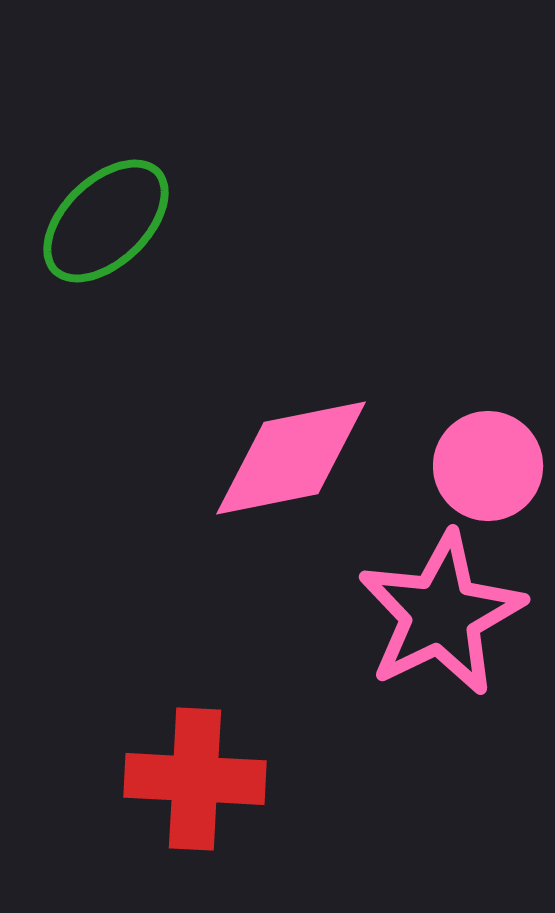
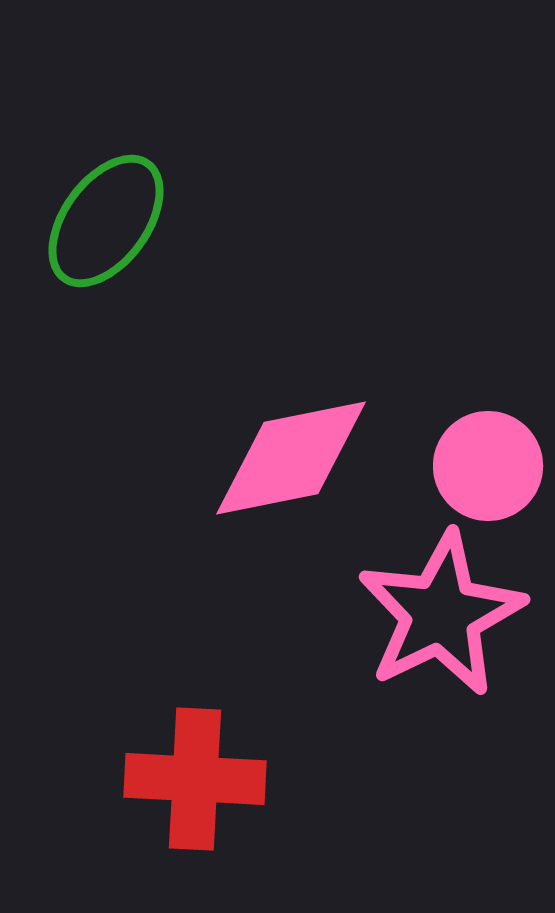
green ellipse: rotated 10 degrees counterclockwise
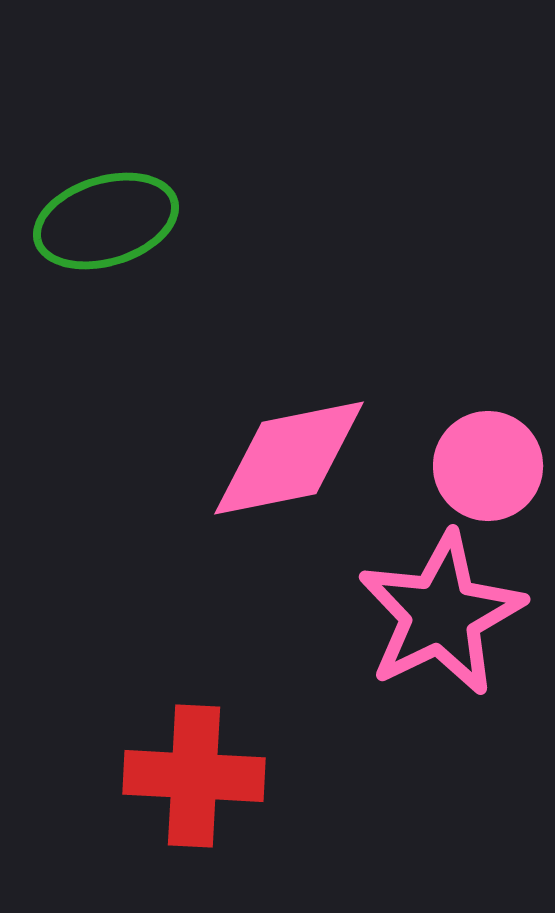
green ellipse: rotated 37 degrees clockwise
pink diamond: moved 2 px left
red cross: moved 1 px left, 3 px up
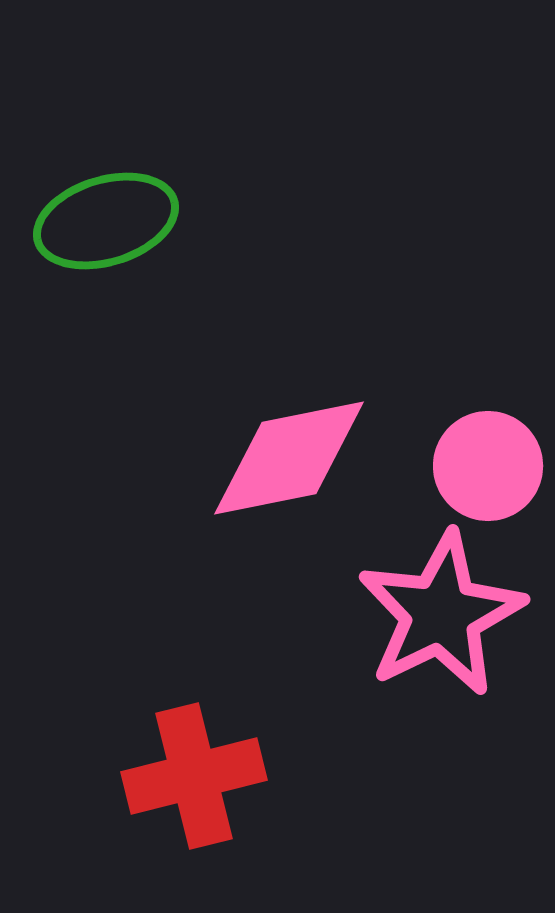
red cross: rotated 17 degrees counterclockwise
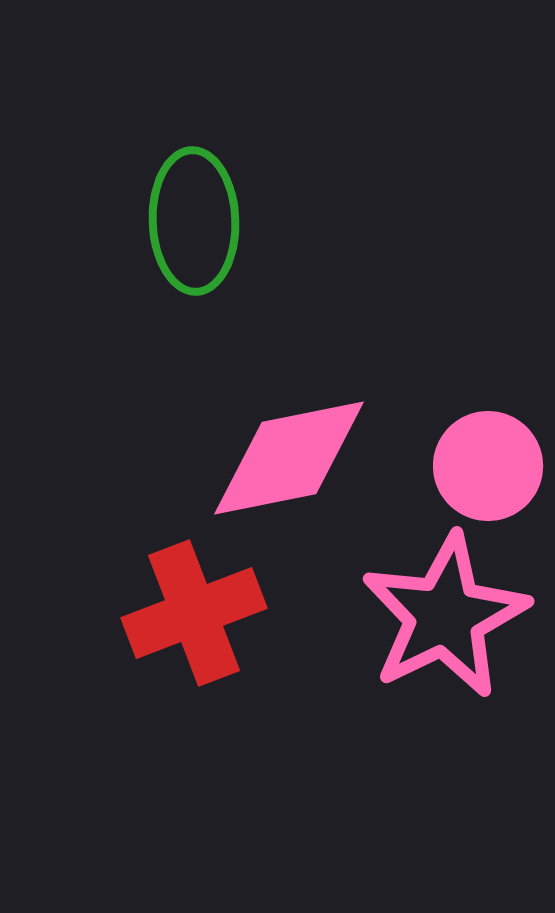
green ellipse: moved 88 px right; rotated 75 degrees counterclockwise
pink star: moved 4 px right, 2 px down
red cross: moved 163 px up; rotated 7 degrees counterclockwise
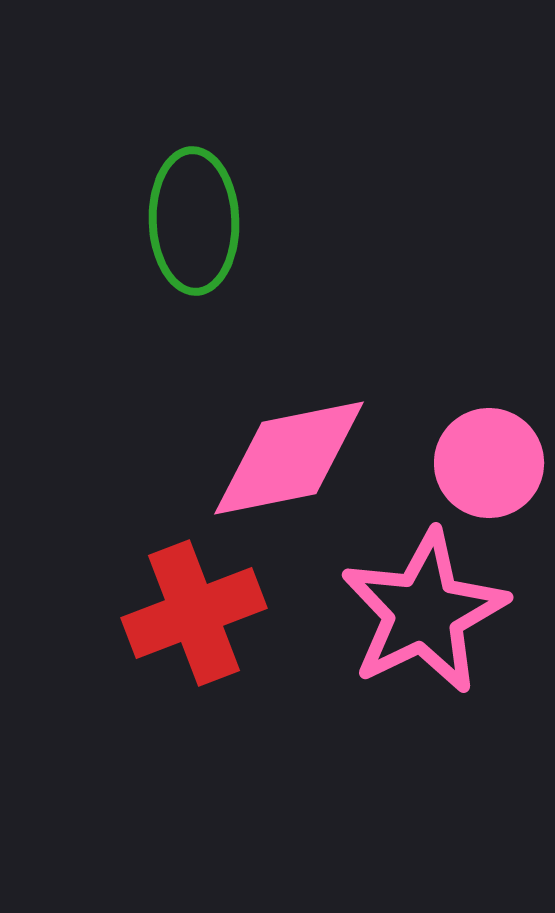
pink circle: moved 1 px right, 3 px up
pink star: moved 21 px left, 4 px up
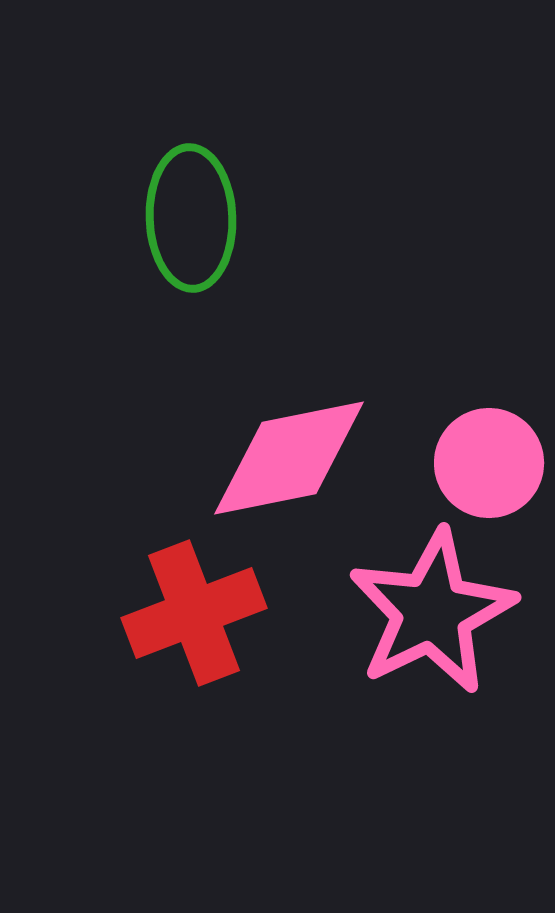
green ellipse: moved 3 px left, 3 px up
pink star: moved 8 px right
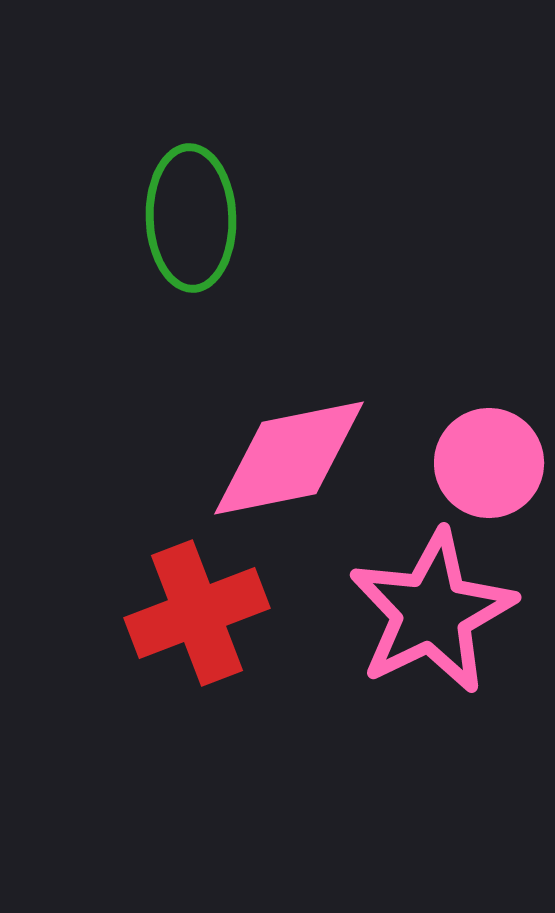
red cross: moved 3 px right
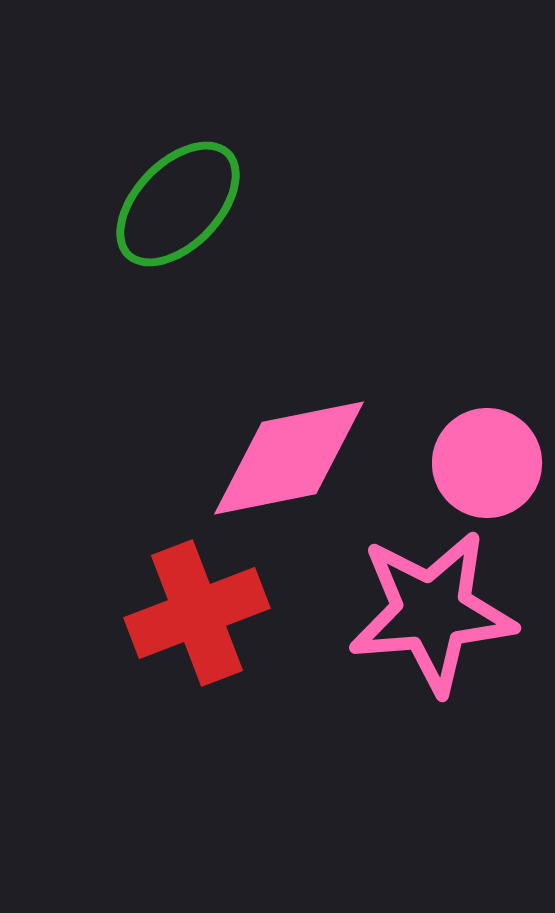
green ellipse: moved 13 px left, 14 px up; rotated 46 degrees clockwise
pink circle: moved 2 px left
pink star: rotated 21 degrees clockwise
